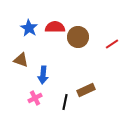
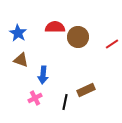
blue star: moved 11 px left, 5 px down
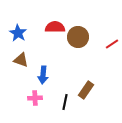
brown rectangle: rotated 30 degrees counterclockwise
pink cross: rotated 24 degrees clockwise
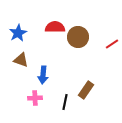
blue star: rotated 12 degrees clockwise
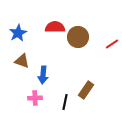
brown triangle: moved 1 px right, 1 px down
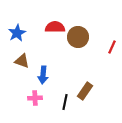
blue star: moved 1 px left
red line: moved 3 px down; rotated 32 degrees counterclockwise
brown rectangle: moved 1 px left, 1 px down
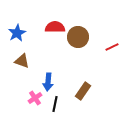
red line: rotated 40 degrees clockwise
blue arrow: moved 5 px right, 7 px down
brown rectangle: moved 2 px left
pink cross: rotated 32 degrees counterclockwise
black line: moved 10 px left, 2 px down
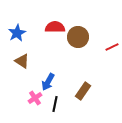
brown triangle: rotated 14 degrees clockwise
blue arrow: rotated 24 degrees clockwise
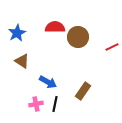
blue arrow: rotated 90 degrees counterclockwise
pink cross: moved 1 px right, 6 px down; rotated 24 degrees clockwise
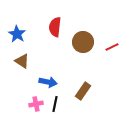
red semicircle: rotated 84 degrees counterclockwise
blue star: moved 1 px down; rotated 12 degrees counterclockwise
brown circle: moved 5 px right, 5 px down
blue arrow: rotated 18 degrees counterclockwise
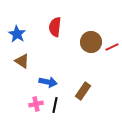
brown circle: moved 8 px right
black line: moved 1 px down
